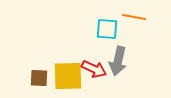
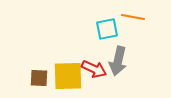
orange line: moved 1 px left
cyan square: rotated 15 degrees counterclockwise
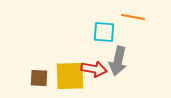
cyan square: moved 3 px left, 3 px down; rotated 15 degrees clockwise
red arrow: rotated 15 degrees counterclockwise
yellow square: moved 2 px right
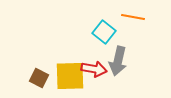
cyan square: rotated 35 degrees clockwise
brown square: rotated 24 degrees clockwise
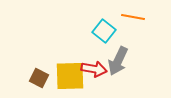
cyan square: moved 1 px up
gray arrow: rotated 12 degrees clockwise
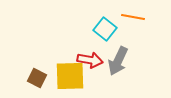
cyan square: moved 1 px right, 2 px up
red arrow: moved 4 px left, 9 px up
brown square: moved 2 px left
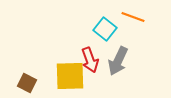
orange line: rotated 10 degrees clockwise
red arrow: rotated 60 degrees clockwise
brown square: moved 10 px left, 5 px down
